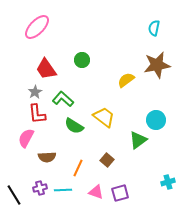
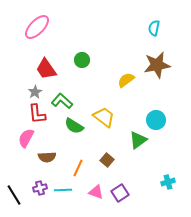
green L-shape: moved 1 px left, 2 px down
purple square: rotated 18 degrees counterclockwise
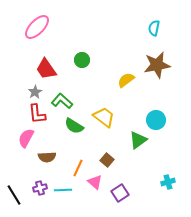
pink triangle: moved 1 px left, 10 px up; rotated 21 degrees clockwise
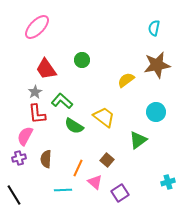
cyan circle: moved 8 px up
pink semicircle: moved 1 px left, 2 px up
brown semicircle: moved 1 px left, 2 px down; rotated 96 degrees clockwise
purple cross: moved 21 px left, 30 px up
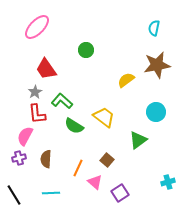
green circle: moved 4 px right, 10 px up
cyan line: moved 12 px left, 3 px down
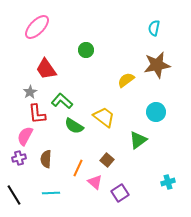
gray star: moved 5 px left
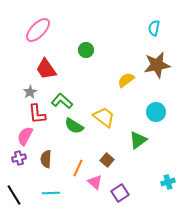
pink ellipse: moved 1 px right, 3 px down
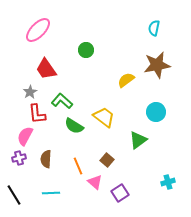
orange line: moved 2 px up; rotated 48 degrees counterclockwise
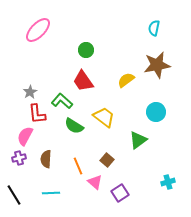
red trapezoid: moved 37 px right, 12 px down
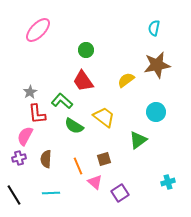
brown square: moved 3 px left, 1 px up; rotated 32 degrees clockwise
